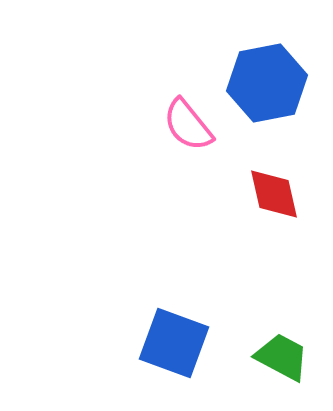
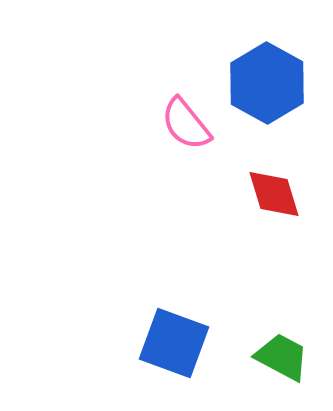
blue hexagon: rotated 20 degrees counterclockwise
pink semicircle: moved 2 px left, 1 px up
red diamond: rotated 4 degrees counterclockwise
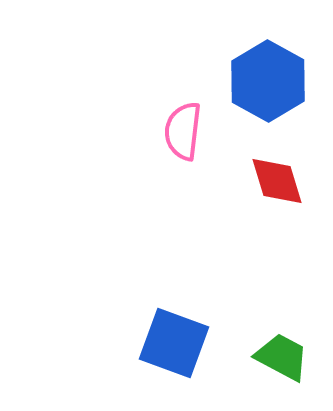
blue hexagon: moved 1 px right, 2 px up
pink semicircle: moved 3 px left, 7 px down; rotated 46 degrees clockwise
red diamond: moved 3 px right, 13 px up
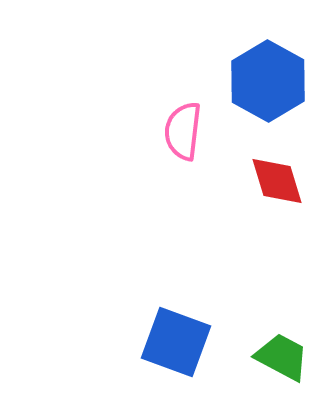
blue square: moved 2 px right, 1 px up
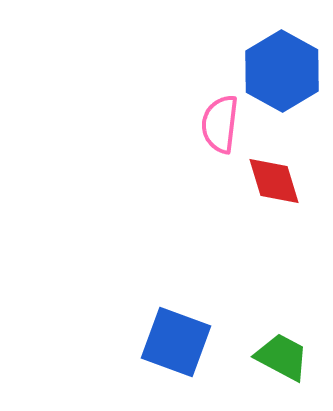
blue hexagon: moved 14 px right, 10 px up
pink semicircle: moved 37 px right, 7 px up
red diamond: moved 3 px left
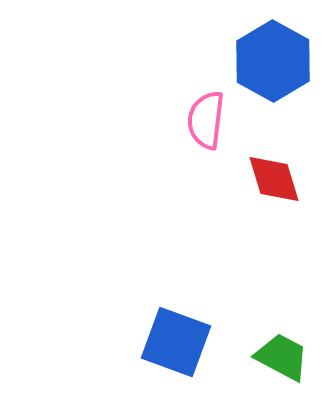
blue hexagon: moved 9 px left, 10 px up
pink semicircle: moved 14 px left, 4 px up
red diamond: moved 2 px up
